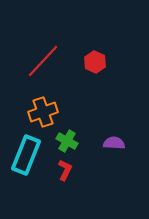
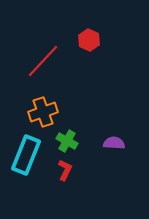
red hexagon: moved 6 px left, 22 px up
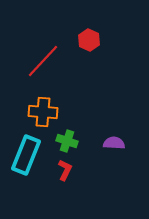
orange cross: rotated 24 degrees clockwise
green cross: rotated 10 degrees counterclockwise
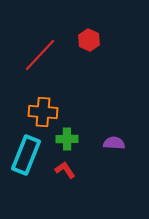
red line: moved 3 px left, 6 px up
green cross: moved 2 px up; rotated 20 degrees counterclockwise
red L-shape: rotated 60 degrees counterclockwise
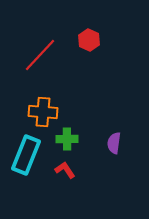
purple semicircle: rotated 85 degrees counterclockwise
